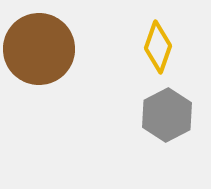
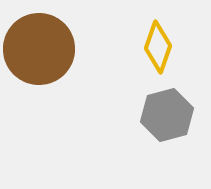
gray hexagon: rotated 12 degrees clockwise
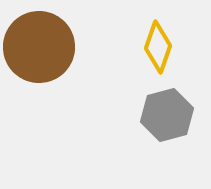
brown circle: moved 2 px up
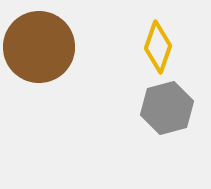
gray hexagon: moved 7 px up
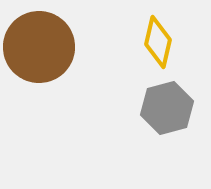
yellow diamond: moved 5 px up; rotated 6 degrees counterclockwise
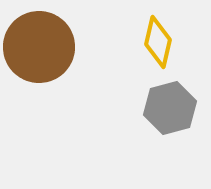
gray hexagon: moved 3 px right
